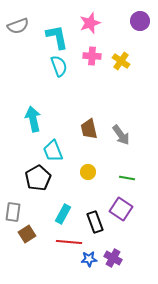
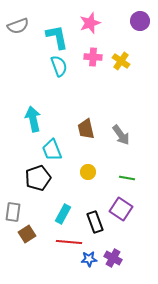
pink cross: moved 1 px right, 1 px down
brown trapezoid: moved 3 px left
cyan trapezoid: moved 1 px left, 1 px up
black pentagon: rotated 10 degrees clockwise
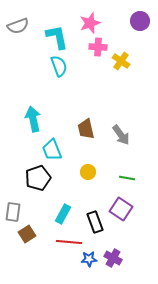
pink cross: moved 5 px right, 10 px up
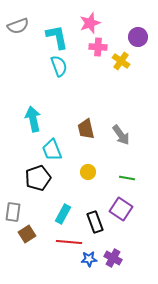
purple circle: moved 2 px left, 16 px down
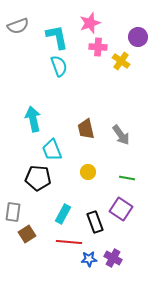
black pentagon: rotated 25 degrees clockwise
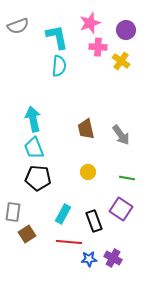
purple circle: moved 12 px left, 7 px up
cyan semicircle: rotated 25 degrees clockwise
cyan trapezoid: moved 18 px left, 2 px up
black rectangle: moved 1 px left, 1 px up
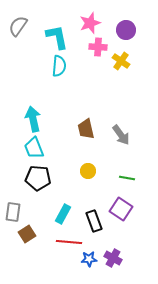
gray semicircle: rotated 145 degrees clockwise
yellow circle: moved 1 px up
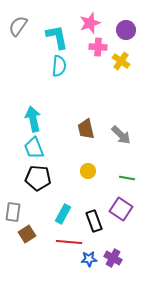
gray arrow: rotated 10 degrees counterclockwise
